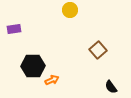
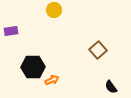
yellow circle: moved 16 px left
purple rectangle: moved 3 px left, 2 px down
black hexagon: moved 1 px down
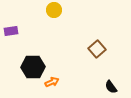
brown square: moved 1 px left, 1 px up
orange arrow: moved 2 px down
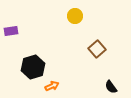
yellow circle: moved 21 px right, 6 px down
black hexagon: rotated 15 degrees counterclockwise
orange arrow: moved 4 px down
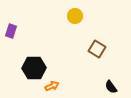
purple rectangle: rotated 64 degrees counterclockwise
brown square: rotated 18 degrees counterclockwise
black hexagon: moved 1 px right, 1 px down; rotated 15 degrees clockwise
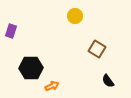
black hexagon: moved 3 px left
black semicircle: moved 3 px left, 6 px up
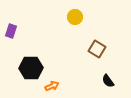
yellow circle: moved 1 px down
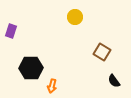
brown square: moved 5 px right, 3 px down
black semicircle: moved 6 px right
orange arrow: rotated 128 degrees clockwise
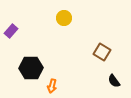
yellow circle: moved 11 px left, 1 px down
purple rectangle: rotated 24 degrees clockwise
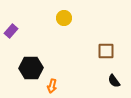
brown square: moved 4 px right, 1 px up; rotated 30 degrees counterclockwise
